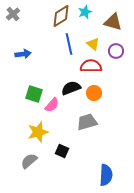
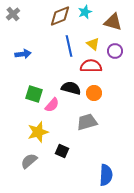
brown diamond: moved 1 px left; rotated 10 degrees clockwise
blue line: moved 2 px down
purple circle: moved 1 px left
black semicircle: rotated 36 degrees clockwise
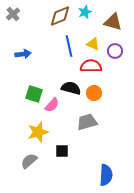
yellow triangle: rotated 16 degrees counterclockwise
black square: rotated 24 degrees counterclockwise
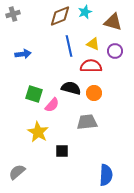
gray cross: rotated 24 degrees clockwise
gray trapezoid: rotated 10 degrees clockwise
yellow star: rotated 25 degrees counterclockwise
gray semicircle: moved 12 px left, 11 px down
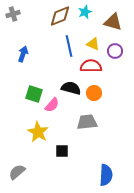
blue arrow: rotated 63 degrees counterclockwise
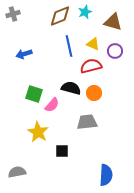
blue arrow: moved 1 px right; rotated 126 degrees counterclockwise
red semicircle: rotated 15 degrees counterclockwise
gray semicircle: rotated 30 degrees clockwise
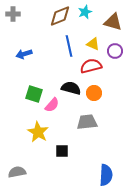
gray cross: rotated 16 degrees clockwise
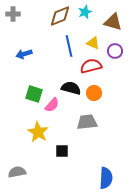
yellow triangle: moved 1 px up
blue semicircle: moved 3 px down
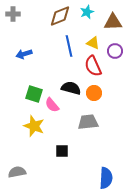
cyan star: moved 2 px right
brown triangle: rotated 18 degrees counterclockwise
red semicircle: moved 2 px right; rotated 100 degrees counterclockwise
pink semicircle: rotated 98 degrees clockwise
gray trapezoid: moved 1 px right
yellow star: moved 4 px left, 6 px up; rotated 10 degrees counterclockwise
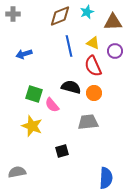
black semicircle: moved 1 px up
yellow star: moved 2 px left
black square: rotated 16 degrees counterclockwise
